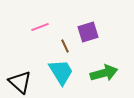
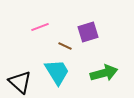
brown line: rotated 40 degrees counterclockwise
cyan trapezoid: moved 4 px left
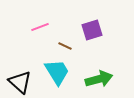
purple square: moved 4 px right, 2 px up
green arrow: moved 5 px left, 6 px down
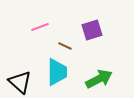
cyan trapezoid: rotated 32 degrees clockwise
green arrow: rotated 12 degrees counterclockwise
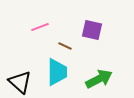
purple square: rotated 30 degrees clockwise
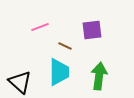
purple square: rotated 20 degrees counterclockwise
cyan trapezoid: moved 2 px right
green arrow: moved 3 px up; rotated 56 degrees counterclockwise
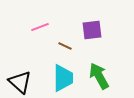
cyan trapezoid: moved 4 px right, 6 px down
green arrow: rotated 36 degrees counterclockwise
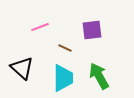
brown line: moved 2 px down
black triangle: moved 2 px right, 14 px up
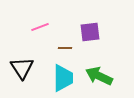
purple square: moved 2 px left, 2 px down
brown line: rotated 24 degrees counterclockwise
black triangle: rotated 15 degrees clockwise
green arrow: rotated 36 degrees counterclockwise
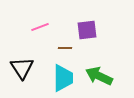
purple square: moved 3 px left, 2 px up
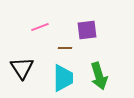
green arrow: rotated 132 degrees counterclockwise
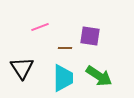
purple square: moved 3 px right, 6 px down; rotated 15 degrees clockwise
green arrow: rotated 40 degrees counterclockwise
